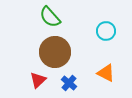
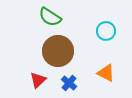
green semicircle: rotated 15 degrees counterclockwise
brown circle: moved 3 px right, 1 px up
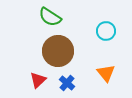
orange triangle: rotated 24 degrees clockwise
blue cross: moved 2 px left
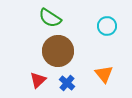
green semicircle: moved 1 px down
cyan circle: moved 1 px right, 5 px up
orange triangle: moved 2 px left, 1 px down
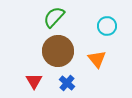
green semicircle: moved 4 px right, 1 px up; rotated 100 degrees clockwise
orange triangle: moved 7 px left, 15 px up
red triangle: moved 4 px left, 1 px down; rotated 18 degrees counterclockwise
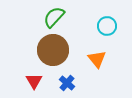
brown circle: moved 5 px left, 1 px up
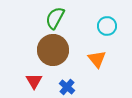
green semicircle: moved 1 px right, 1 px down; rotated 15 degrees counterclockwise
blue cross: moved 4 px down
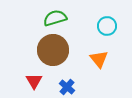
green semicircle: rotated 45 degrees clockwise
orange triangle: moved 2 px right
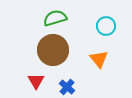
cyan circle: moved 1 px left
red triangle: moved 2 px right
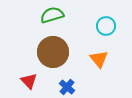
green semicircle: moved 3 px left, 3 px up
brown circle: moved 2 px down
red triangle: moved 7 px left; rotated 12 degrees counterclockwise
